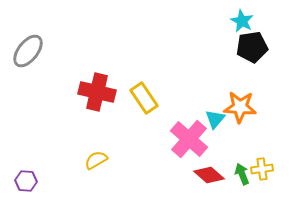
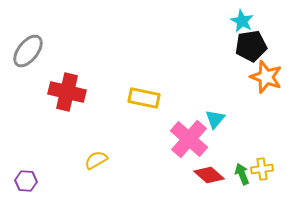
black pentagon: moved 1 px left, 1 px up
red cross: moved 30 px left
yellow rectangle: rotated 44 degrees counterclockwise
orange star: moved 26 px right, 30 px up; rotated 16 degrees clockwise
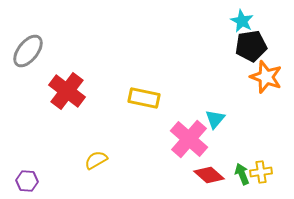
red cross: moved 1 px up; rotated 24 degrees clockwise
yellow cross: moved 1 px left, 3 px down
purple hexagon: moved 1 px right
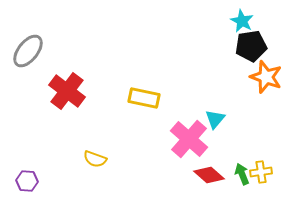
yellow semicircle: moved 1 px left, 1 px up; rotated 130 degrees counterclockwise
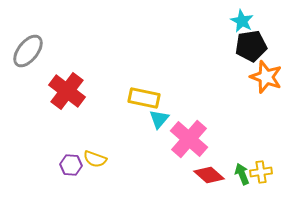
cyan triangle: moved 56 px left
purple hexagon: moved 44 px right, 16 px up
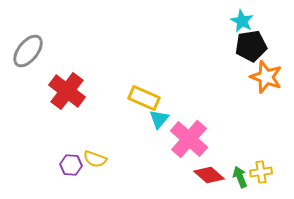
yellow rectangle: rotated 12 degrees clockwise
green arrow: moved 2 px left, 3 px down
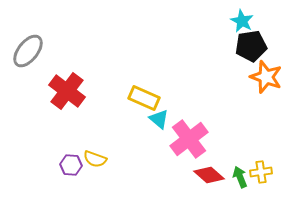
cyan triangle: rotated 30 degrees counterclockwise
pink cross: rotated 12 degrees clockwise
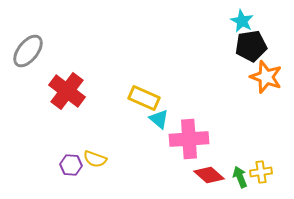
pink cross: rotated 33 degrees clockwise
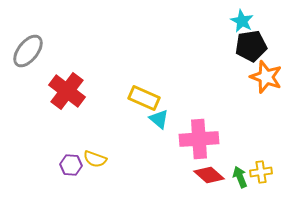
pink cross: moved 10 px right
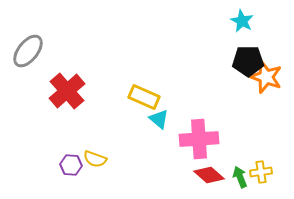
black pentagon: moved 3 px left, 15 px down; rotated 8 degrees clockwise
red cross: rotated 12 degrees clockwise
yellow rectangle: moved 1 px up
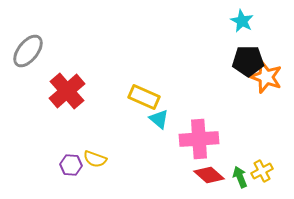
yellow cross: moved 1 px right, 1 px up; rotated 20 degrees counterclockwise
